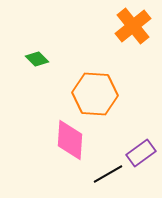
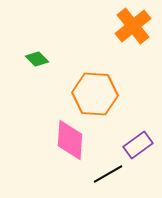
purple rectangle: moved 3 px left, 8 px up
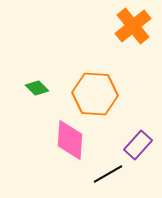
green diamond: moved 29 px down
purple rectangle: rotated 12 degrees counterclockwise
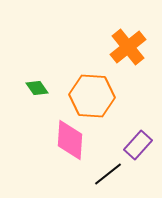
orange cross: moved 5 px left, 21 px down
green diamond: rotated 10 degrees clockwise
orange hexagon: moved 3 px left, 2 px down
black line: rotated 8 degrees counterclockwise
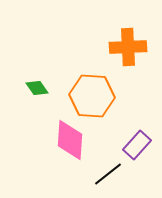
orange cross: rotated 36 degrees clockwise
purple rectangle: moved 1 px left
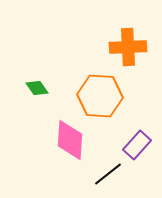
orange hexagon: moved 8 px right
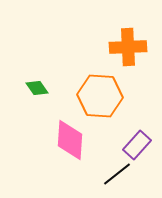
black line: moved 9 px right
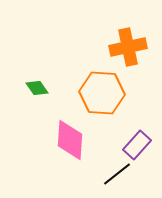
orange cross: rotated 9 degrees counterclockwise
orange hexagon: moved 2 px right, 3 px up
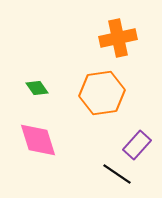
orange cross: moved 10 px left, 9 px up
orange hexagon: rotated 12 degrees counterclockwise
pink diamond: moved 32 px left; rotated 21 degrees counterclockwise
black line: rotated 72 degrees clockwise
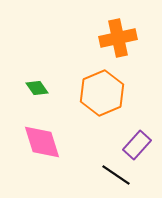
orange hexagon: rotated 15 degrees counterclockwise
pink diamond: moved 4 px right, 2 px down
black line: moved 1 px left, 1 px down
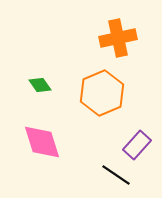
green diamond: moved 3 px right, 3 px up
